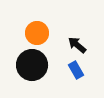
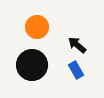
orange circle: moved 6 px up
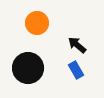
orange circle: moved 4 px up
black circle: moved 4 px left, 3 px down
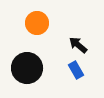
black arrow: moved 1 px right
black circle: moved 1 px left
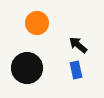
blue rectangle: rotated 18 degrees clockwise
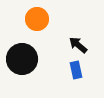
orange circle: moved 4 px up
black circle: moved 5 px left, 9 px up
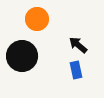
black circle: moved 3 px up
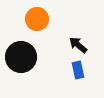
black circle: moved 1 px left, 1 px down
blue rectangle: moved 2 px right
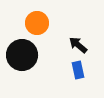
orange circle: moved 4 px down
black circle: moved 1 px right, 2 px up
